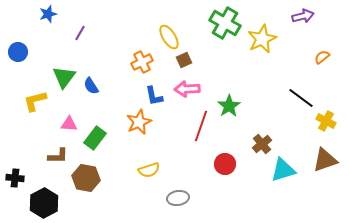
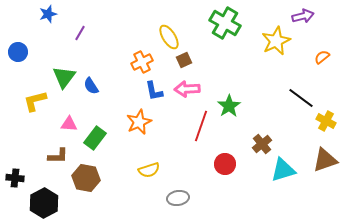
yellow star: moved 14 px right, 2 px down
blue L-shape: moved 5 px up
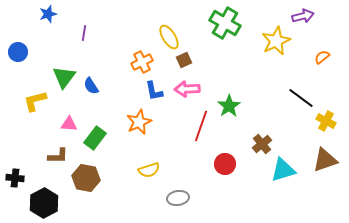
purple line: moved 4 px right; rotated 21 degrees counterclockwise
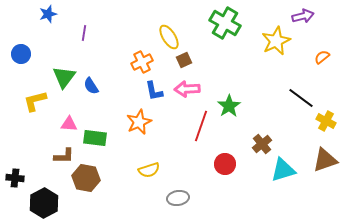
blue circle: moved 3 px right, 2 px down
green rectangle: rotated 60 degrees clockwise
brown L-shape: moved 6 px right
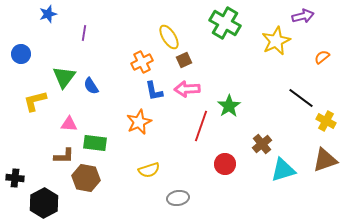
green rectangle: moved 5 px down
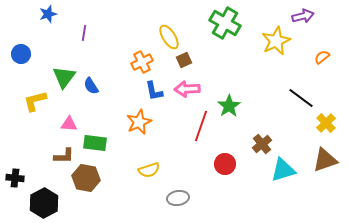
yellow cross: moved 2 px down; rotated 18 degrees clockwise
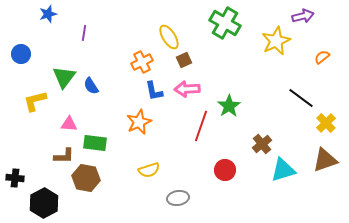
red circle: moved 6 px down
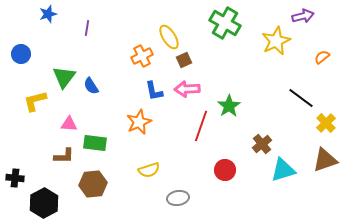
purple line: moved 3 px right, 5 px up
orange cross: moved 6 px up
brown hexagon: moved 7 px right, 6 px down; rotated 16 degrees counterclockwise
